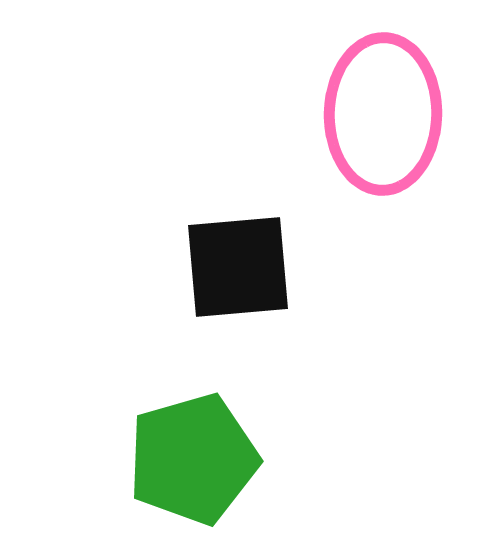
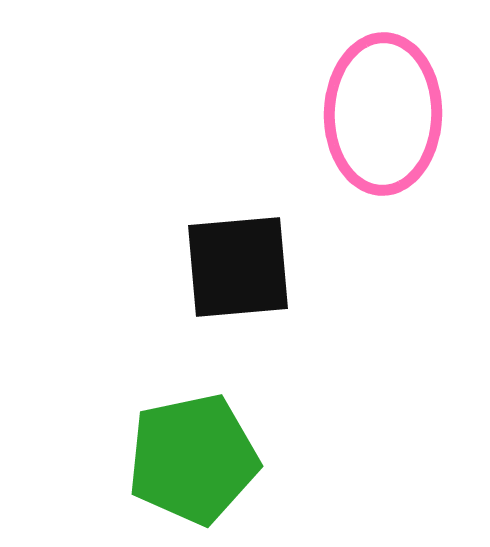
green pentagon: rotated 4 degrees clockwise
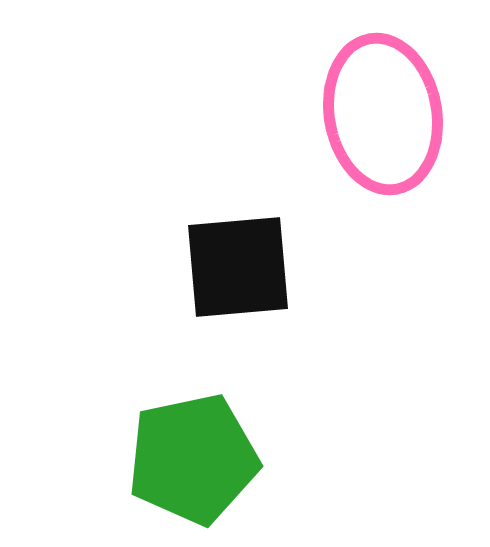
pink ellipse: rotated 11 degrees counterclockwise
